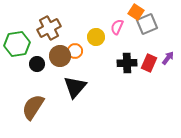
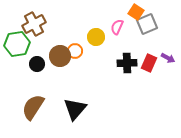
brown cross: moved 15 px left, 4 px up
purple arrow: rotated 80 degrees clockwise
black triangle: moved 22 px down
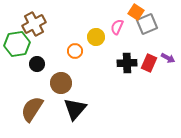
brown circle: moved 1 px right, 27 px down
brown semicircle: moved 1 px left, 2 px down
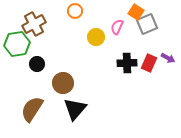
orange circle: moved 40 px up
brown circle: moved 2 px right
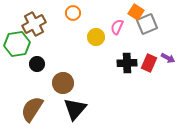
orange circle: moved 2 px left, 2 px down
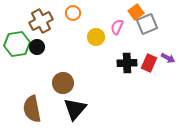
orange square: rotated 21 degrees clockwise
brown cross: moved 7 px right, 3 px up
black circle: moved 17 px up
brown semicircle: rotated 44 degrees counterclockwise
